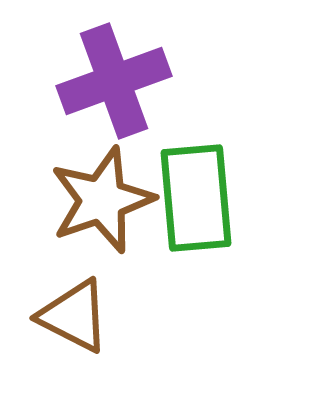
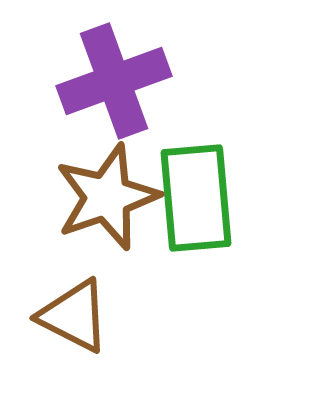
brown star: moved 5 px right, 3 px up
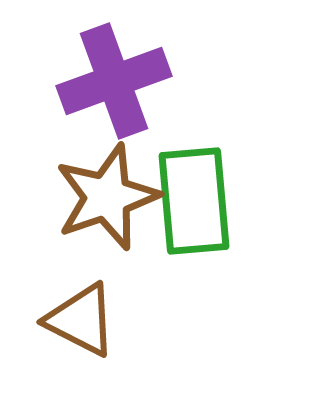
green rectangle: moved 2 px left, 3 px down
brown triangle: moved 7 px right, 4 px down
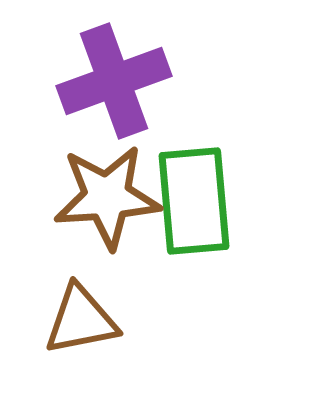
brown star: rotated 15 degrees clockwise
brown triangle: rotated 38 degrees counterclockwise
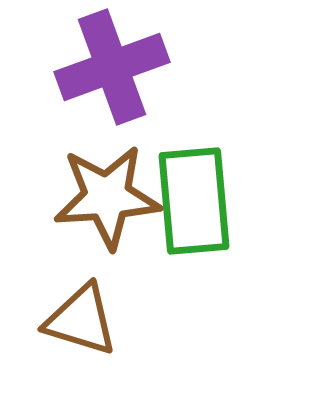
purple cross: moved 2 px left, 14 px up
brown triangle: rotated 28 degrees clockwise
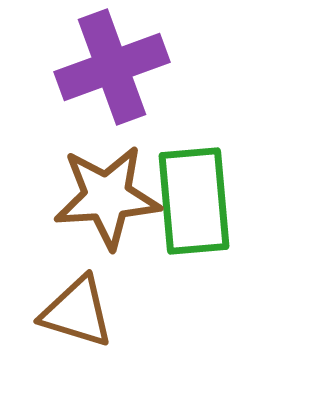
brown triangle: moved 4 px left, 8 px up
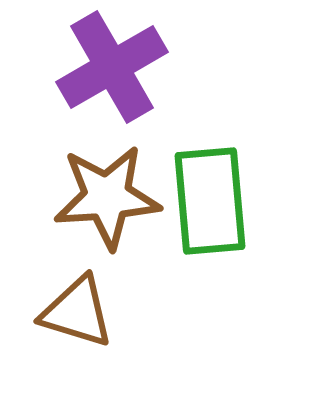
purple cross: rotated 10 degrees counterclockwise
green rectangle: moved 16 px right
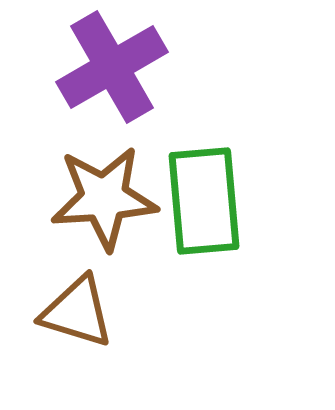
brown star: moved 3 px left, 1 px down
green rectangle: moved 6 px left
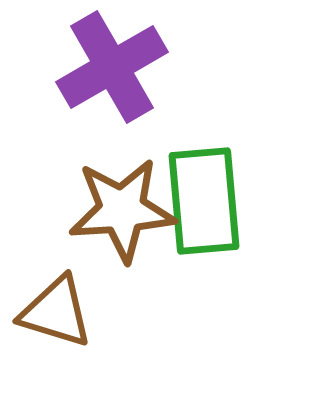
brown star: moved 18 px right, 12 px down
brown triangle: moved 21 px left
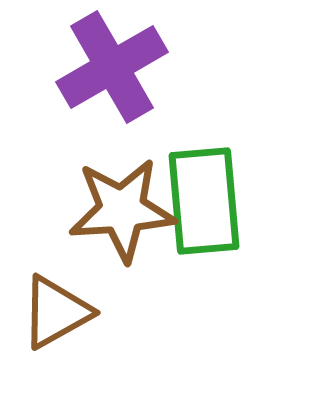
brown triangle: rotated 46 degrees counterclockwise
